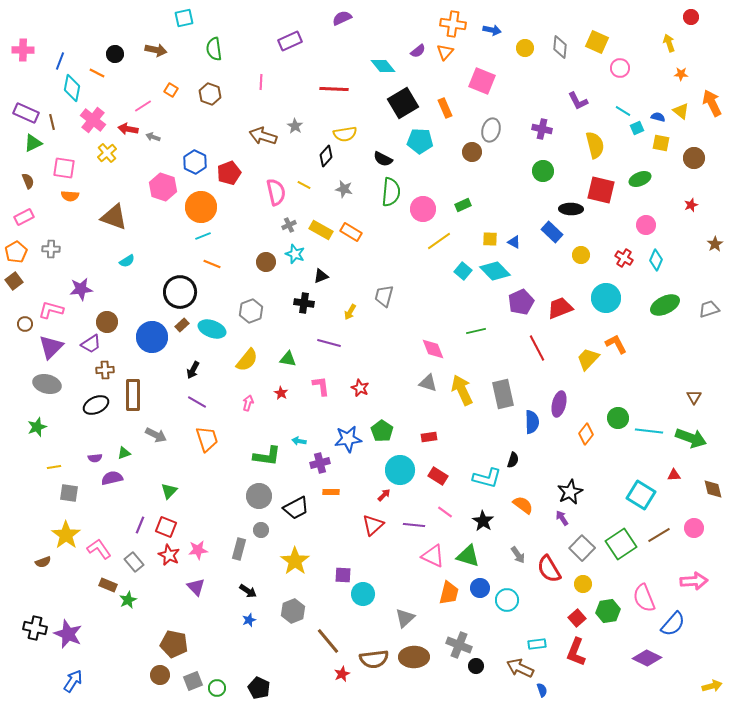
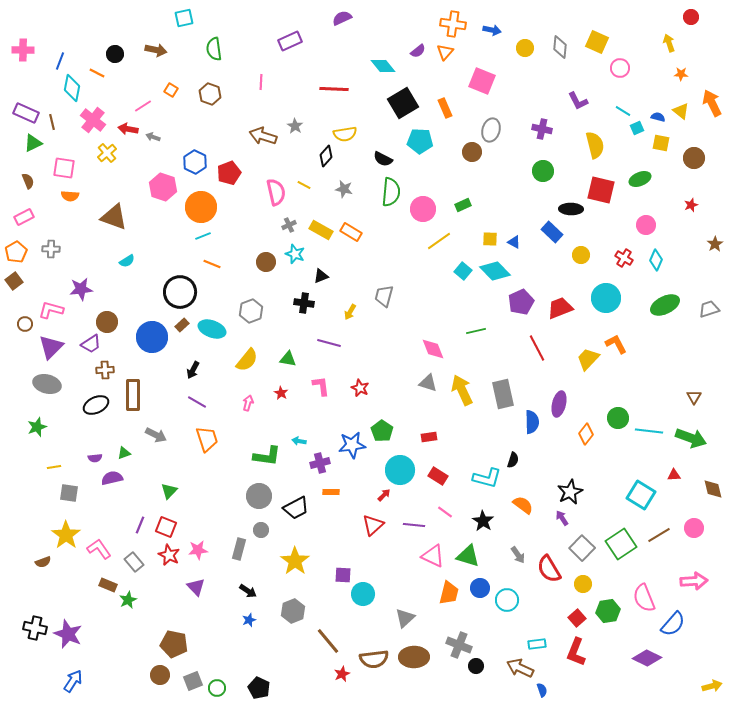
blue star at (348, 439): moved 4 px right, 6 px down
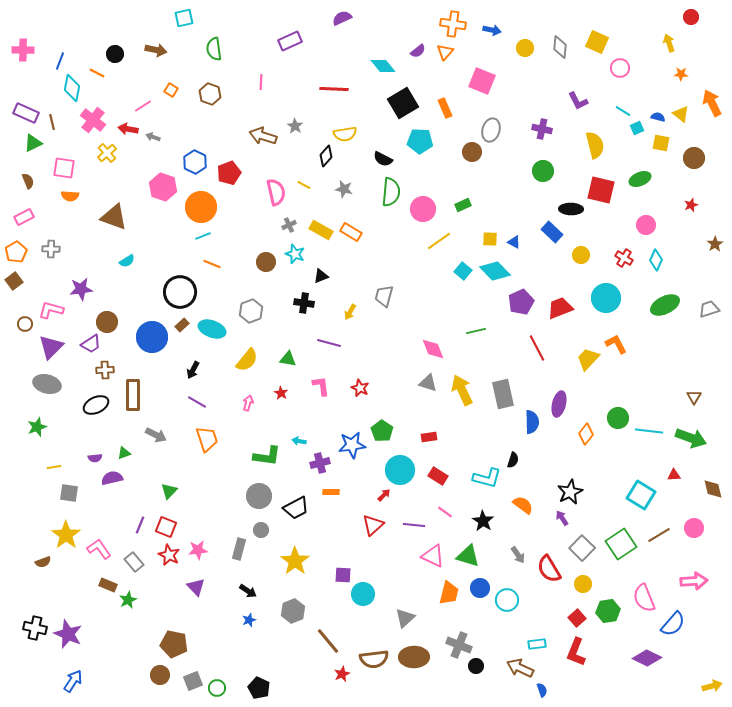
yellow triangle at (681, 111): moved 3 px down
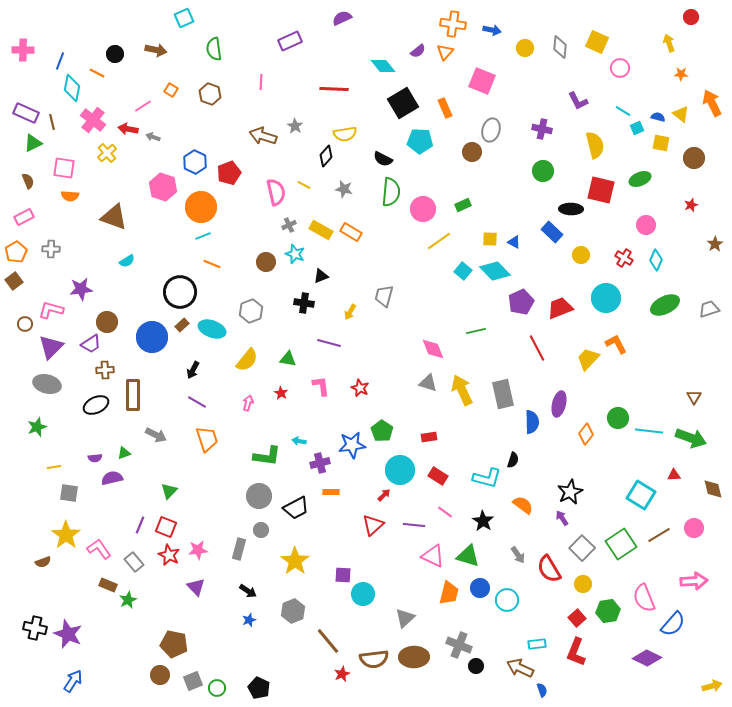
cyan square at (184, 18): rotated 12 degrees counterclockwise
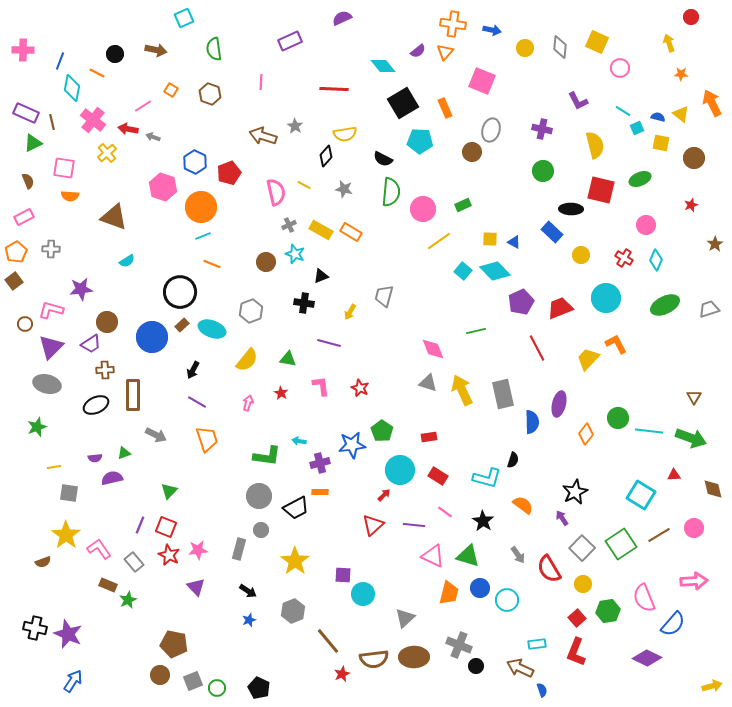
orange rectangle at (331, 492): moved 11 px left
black star at (570, 492): moved 5 px right
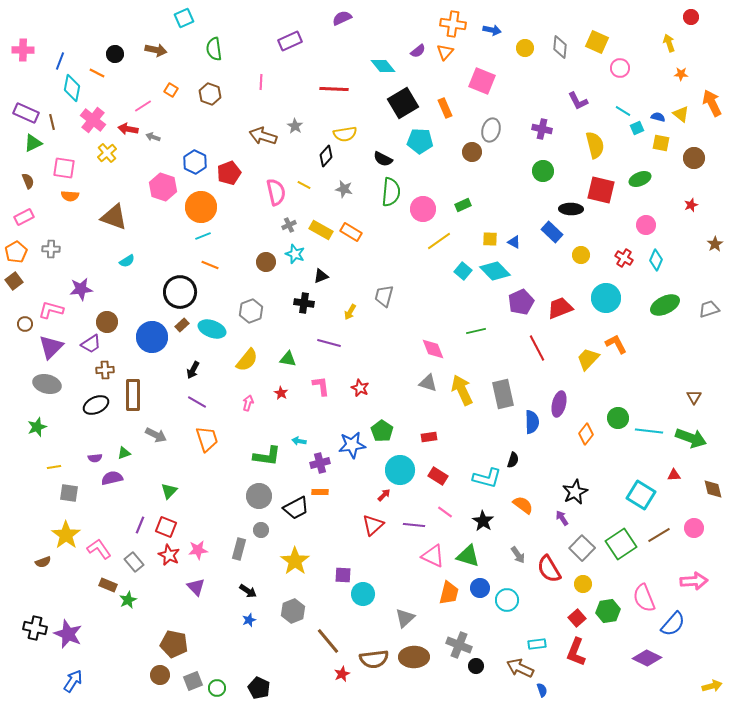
orange line at (212, 264): moved 2 px left, 1 px down
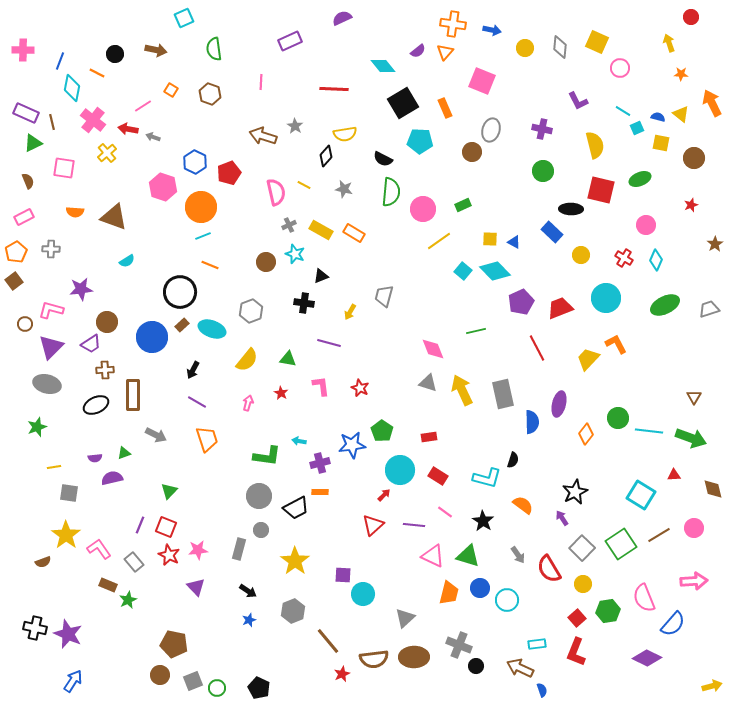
orange semicircle at (70, 196): moved 5 px right, 16 px down
orange rectangle at (351, 232): moved 3 px right, 1 px down
